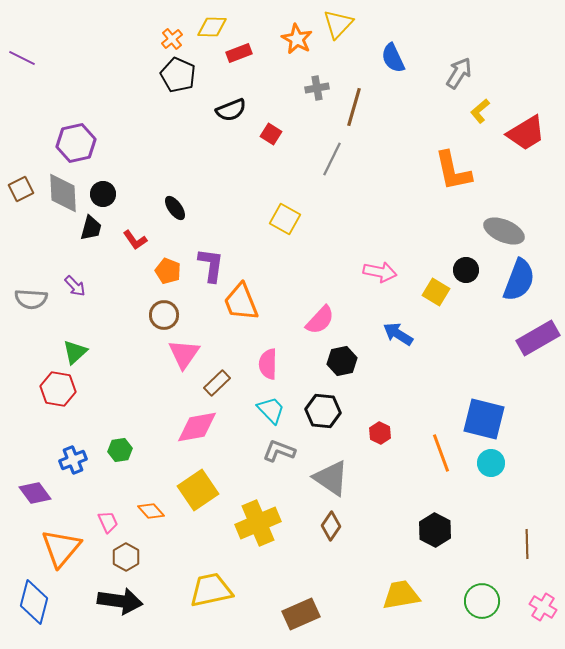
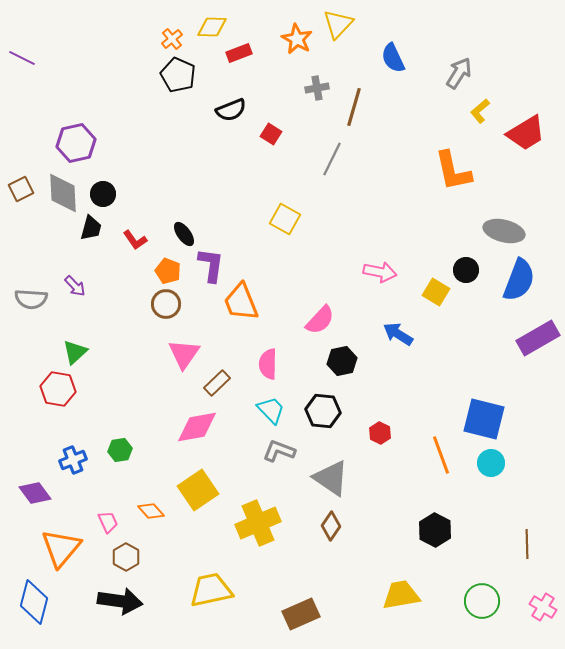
black ellipse at (175, 208): moved 9 px right, 26 px down
gray ellipse at (504, 231): rotated 9 degrees counterclockwise
brown circle at (164, 315): moved 2 px right, 11 px up
orange line at (441, 453): moved 2 px down
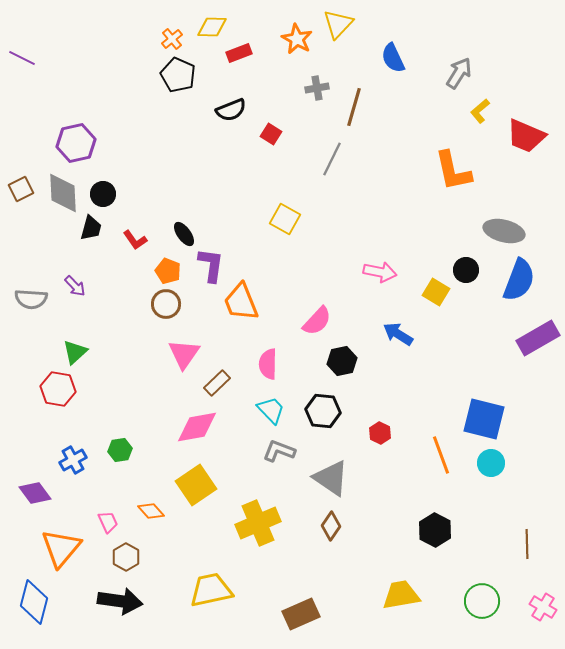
red trapezoid at (526, 133): moved 3 px down; rotated 54 degrees clockwise
pink semicircle at (320, 320): moved 3 px left, 1 px down
blue cross at (73, 460): rotated 8 degrees counterclockwise
yellow square at (198, 490): moved 2 px left, 5 px up
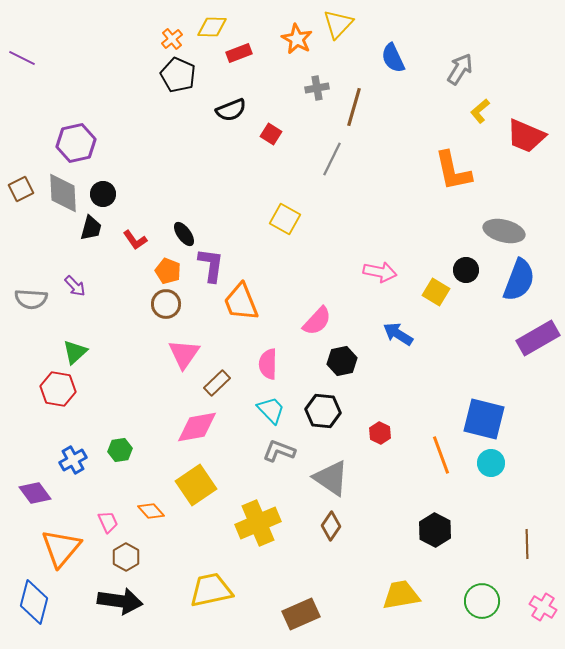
gray arrow at (459, 73): moved 1 px right, 4 px up
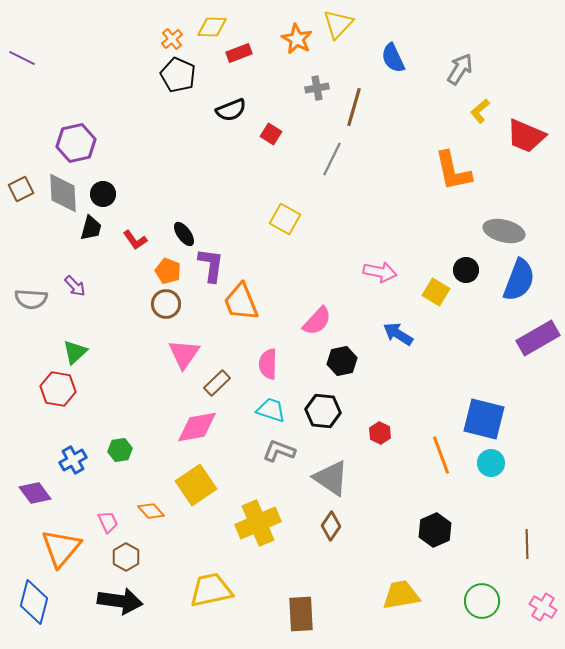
cyan trapezoid at (271, 410): rotated 28 degrees counterclockwise
black hexagon at (435, 530): rotated 8 degrees clockwise
brown rectangle at (301, 614): rotated 69 degrees counterclockwise
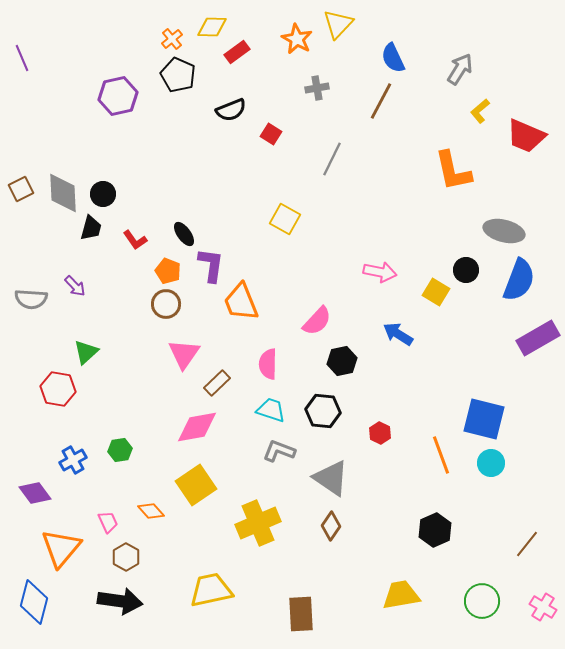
red rectangle at (239, 53): moved 2 px left, 1 px up; rotated 15 degrees counterclockwise
purple line at (22, 58): rotated 40 degrees clockwise
brown line at (354, 107): moved 27 px right, 6 px up; rotated 12 degrees clockwise
purple hexagon at (76, 143): moved 42 px right, 47 px up
green triangle at (75, 352): moved 11 px right
brown line at (527, 544): rotated 40 degrees clockwise
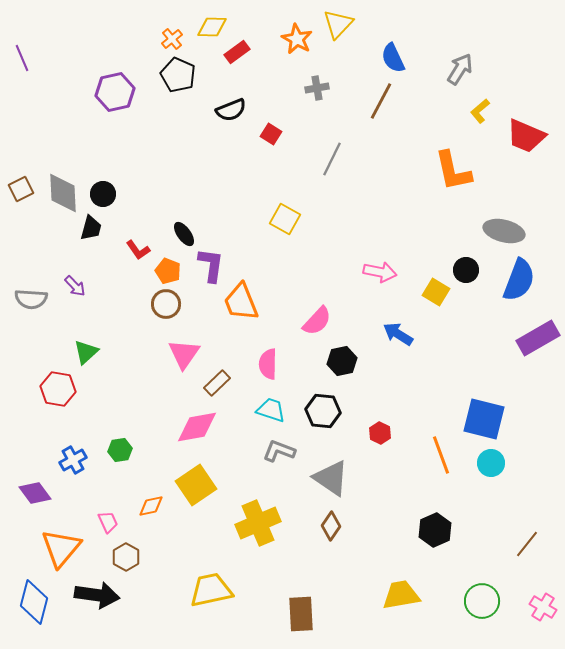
purple hexagon at (118, 96): moved 3 px left, 4 px up
red L-shape at (135, 240): moved 3 px right, 10 px down
orange diamond at (151, 511): moved 5 px up; rotated 60 degrees counterclockwise
black arrow at (120, 601): moved 23 px left, 6 px up
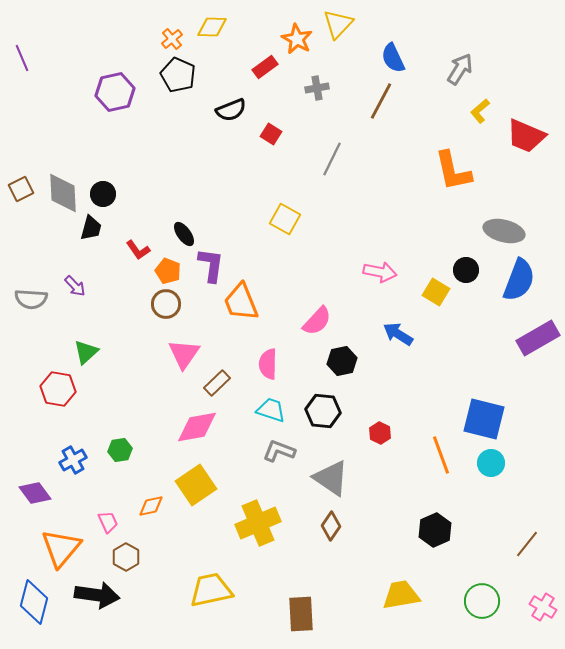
red rectangle at (237, 52): moved 28 px right, 15 px down
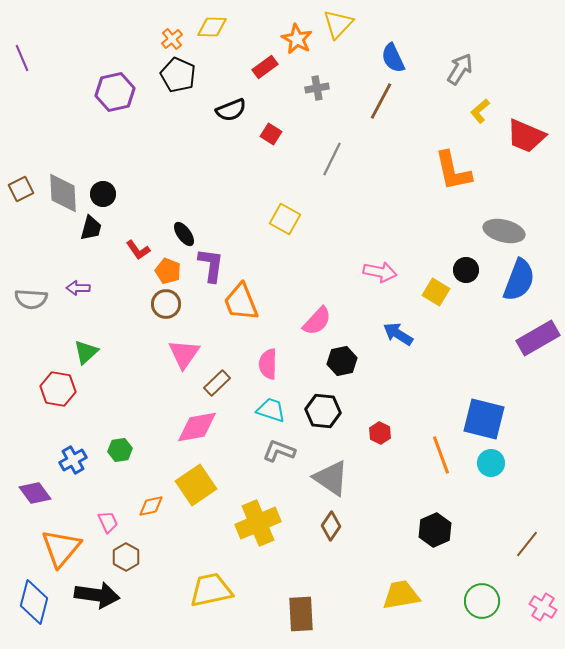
purple arrow at (75, 286): moved 3 px right, 2 px down; rotated 135 degrees clockwise
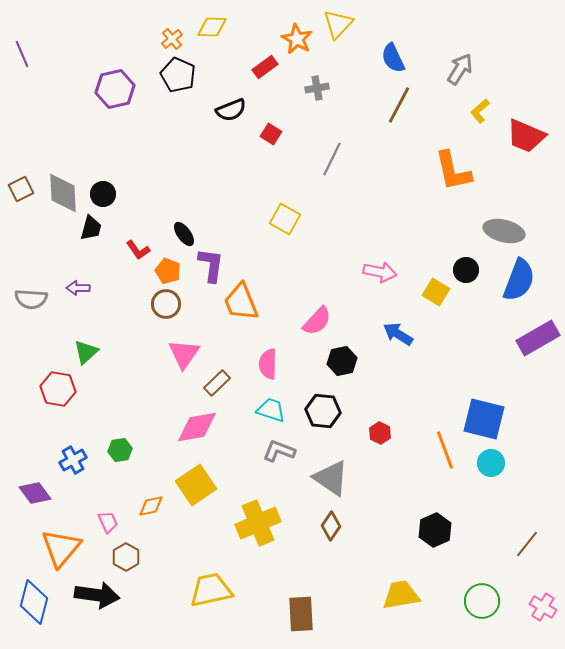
purple line at (22, 58): moved 4 px up
purple hexagon at (115, 92): moved 3 px up
brown line at (381, 101): moved 18 px right, 4 px down
orange line at (441, 455): moved 4 px right, 5 px up
